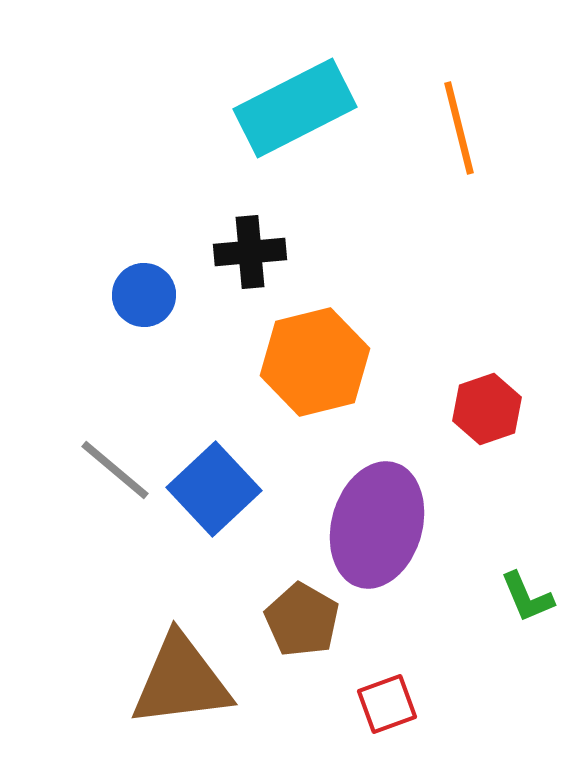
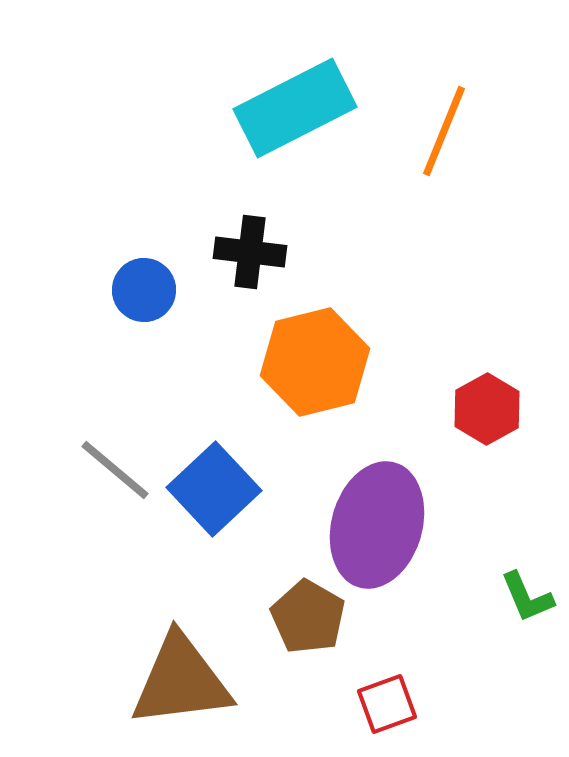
orange line: moved 15 px left, 3 px down; rotated 36 degrees clockwise
black cross: rotated 12 degrees clockwise
blue circle: moved 5 px up
red hexagon: rotated 10 degrees counterclockwise
brown pentagon: moved 6 px right, 3 px up
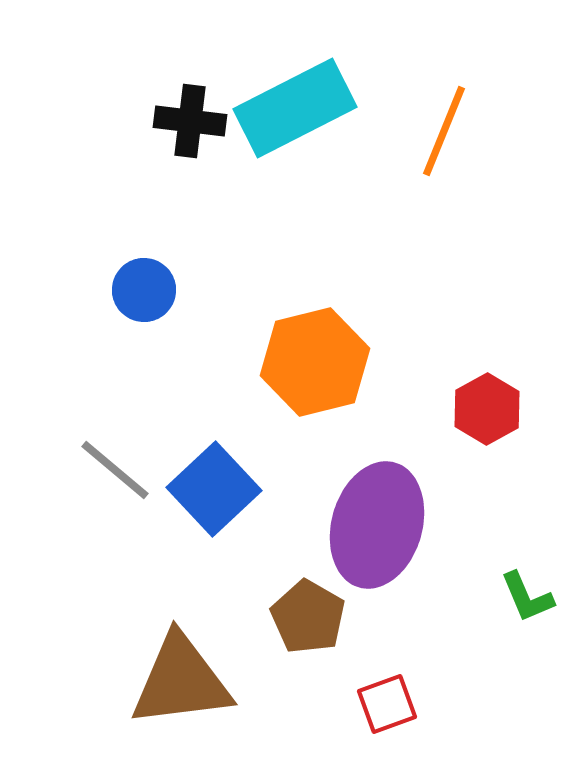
black cross: moved 60 px left, 131 px up
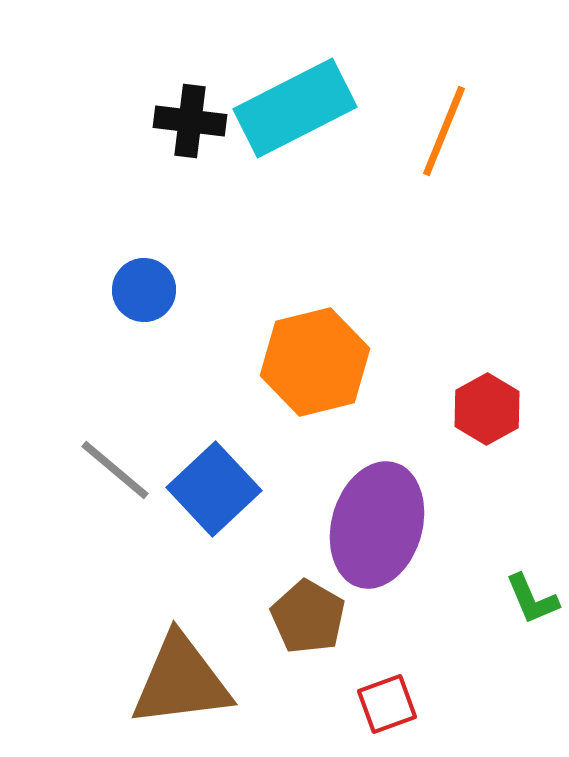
green L-shape: moved 5 px right, 2 px down
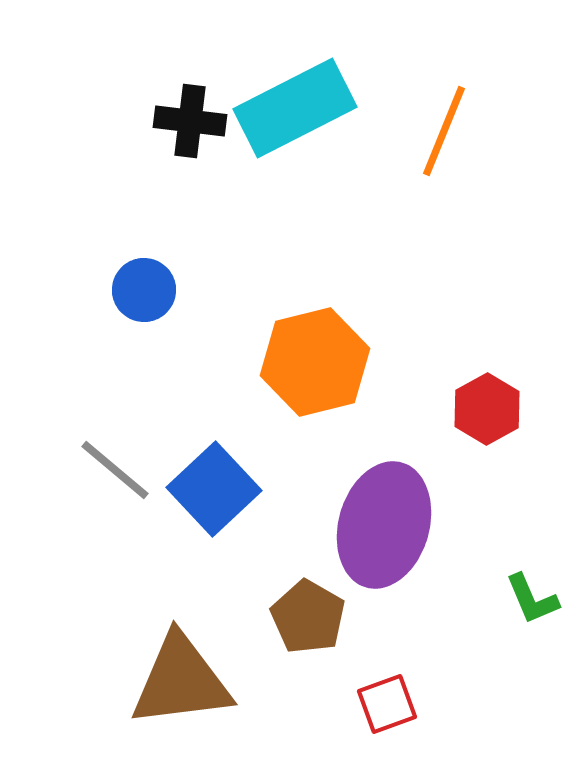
purple ellipse: moved 7 px right
